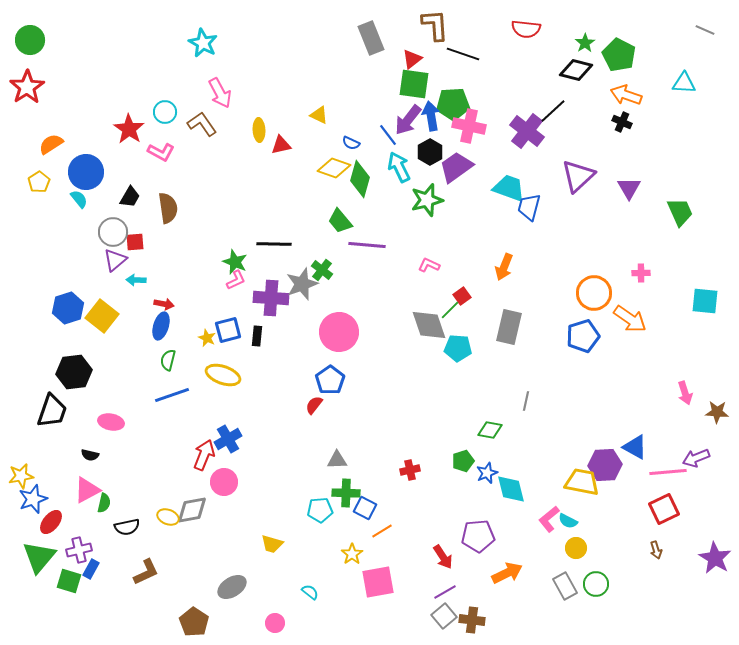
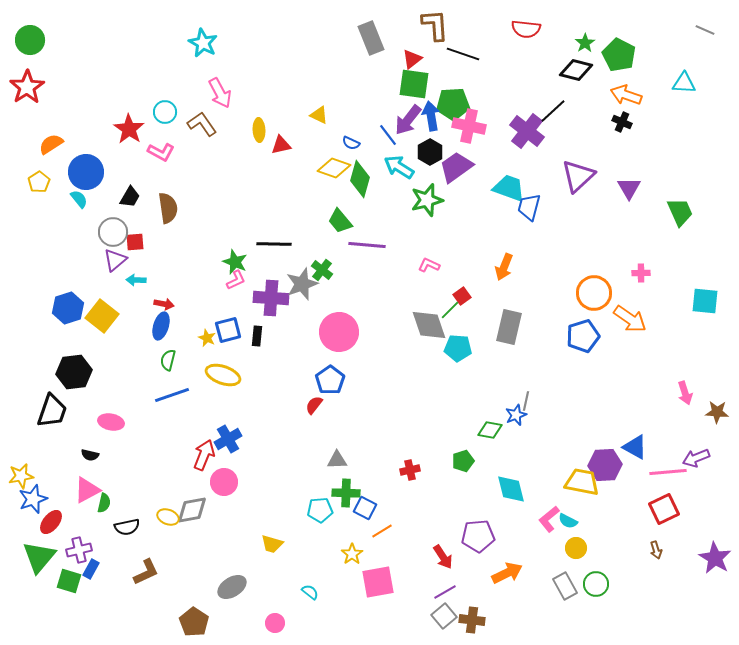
cyan arrow at (399, 167): rotated 32 degrees counterclockwise
blue star at (487, 473): moved 29 px right, 58 px up
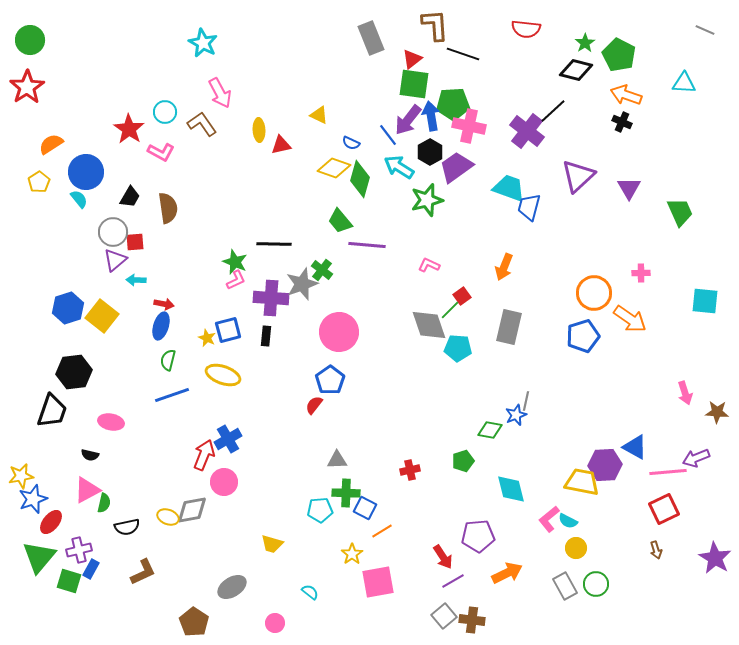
black rectangle at (257, 336): moved 9 px right
brown L-shape at (146, 572): moved 3 px left
purple line at (445, 592): moved 8 px right, 11 px up
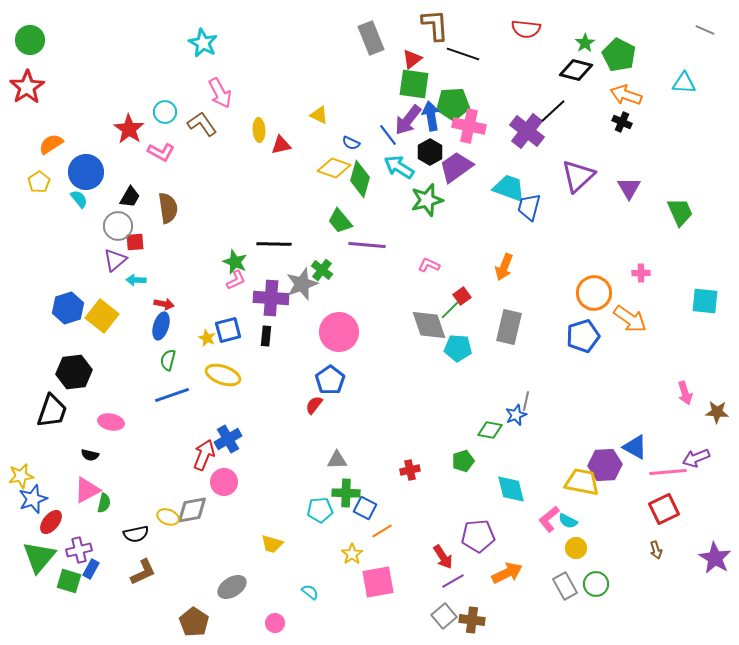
gray circle at (113, 232): moved 5 px right, 6 px up
black semicircle at (127, 527): moved 9 px right, 7 px down
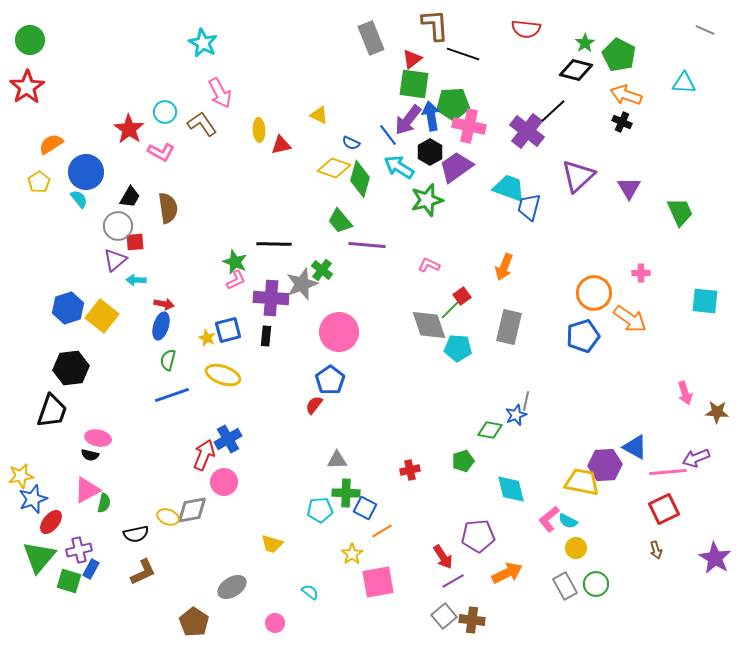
black hexagon at (74, 372): moved 3 px left, 4 px up
pink ellipse at (111, 422): moved 13 px left, 16 px down
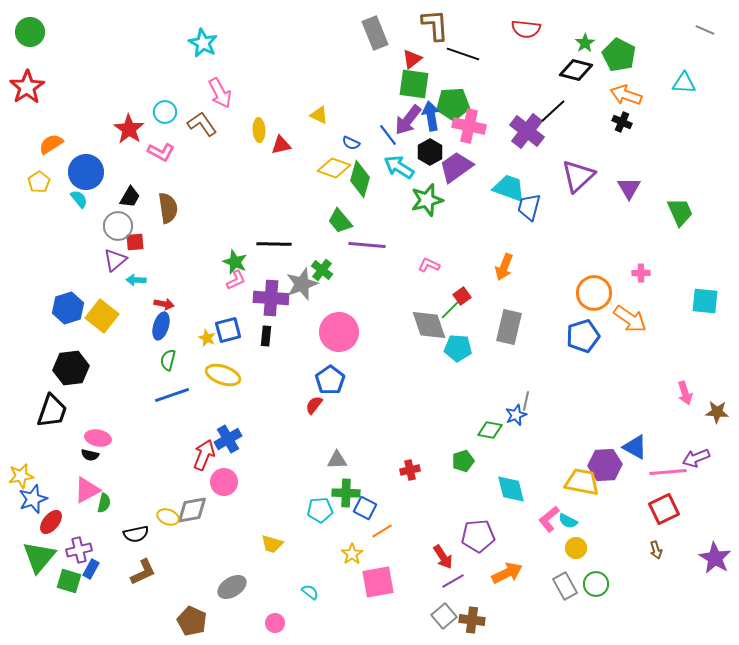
gray rectangle at (371, 38): moved 4 px right, 5 px up
green circle at (30, 40): moved 8 px up
brown pentagon at (194, 622): moved 2 px left, 1 px up; rotated 8 degrees counterclockwise
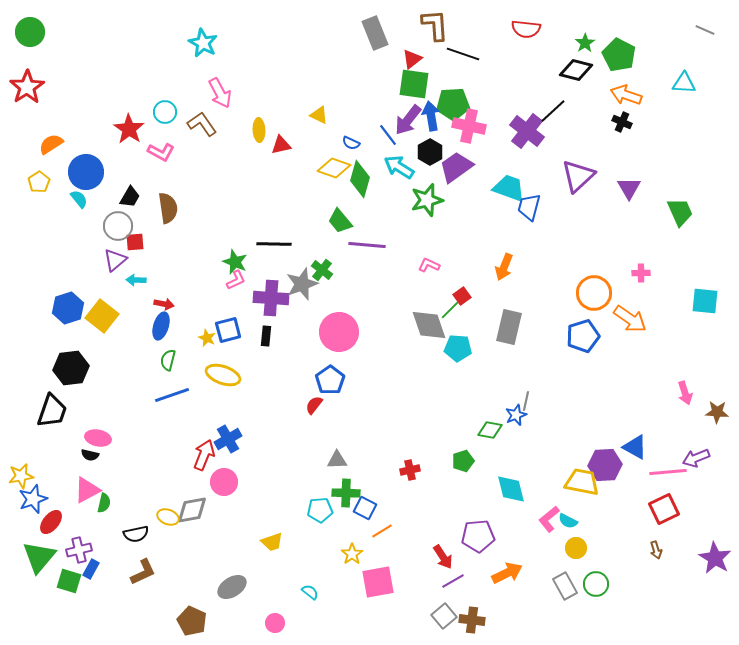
yellow trapezoid at (272, 544): moved 2 px up; rotated 35 degrees counterclockwise
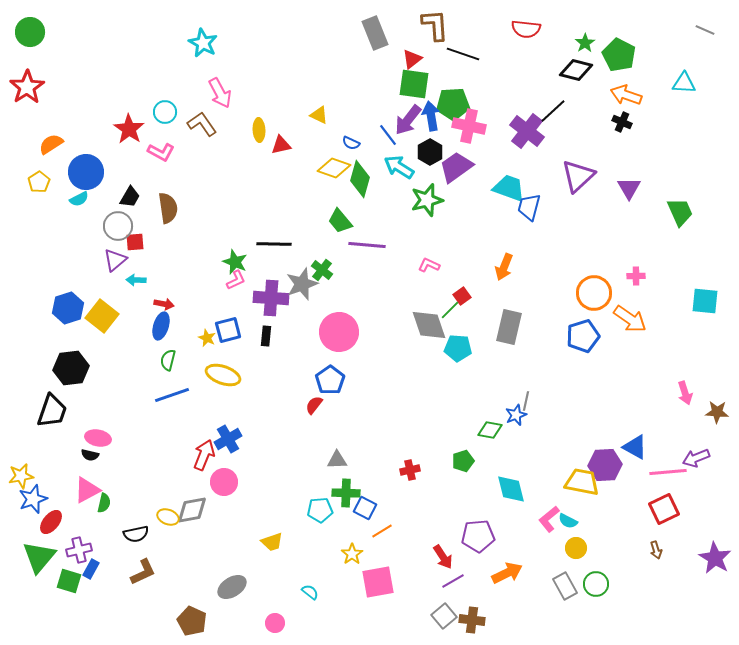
cyan semicircle at (79, 199): rotated 102 degrees clockwise
pink cross at (641, 273): moved 5 px left, 3 px down
